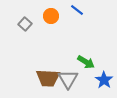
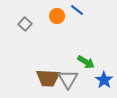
orange circle: moved 6 px right
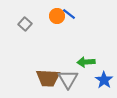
blue line: moved 8 px left, 4 px down
green arrow: rotated 144 degrees clockwise
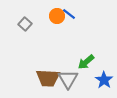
green arrow: rotated 36 degrees counterclockwise
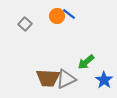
gray triangle: moved 2 px left; rotated 35 degrees clockwise
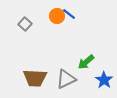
brown trapezoid: moved 13 px left
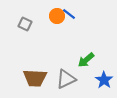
gray square: rotated 16 degrees counterclockwise
green arrow: moved 2 px up
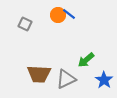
orange circle: moved 1 px right, 1 px up
brown trapezoid: moved 4 px right, 4 px up
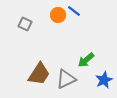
blue line: moved 5 px right, 3 px up
brown trapezoid: rotated 60 degrees counterclockwise
blue star: rotated 12 degrees clockwise
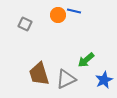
blue line: rotated 24 degrees counterclockwise
brown trapezoid: rotated 130 degrees clockwise
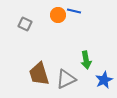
green arrow: rotated 60 degrees counterclockwise
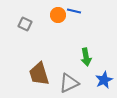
green arrow: moved 3 px up
gray triangle: moved 3 px right, 4 px down
